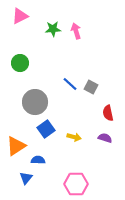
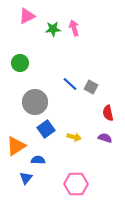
pink triangle: moved 7 px right
pink arrow: moved 2 px left, 3 px up
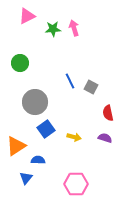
blue line: moved 3 px up; rotated 21 degrees clockwise
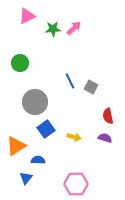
pink arrow: rotated 63 degrees clockwise
red semicircle: moved 3 px down
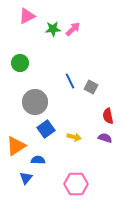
pink arrow: moved 1 px left, 1 px down
